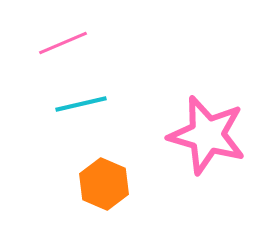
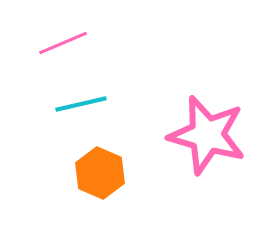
orange hexagon: moved 4 px left, 11 px up
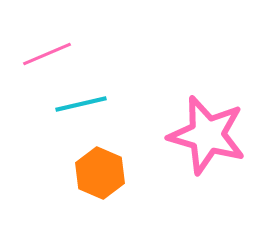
pink line: moved 16 px left, 11 px down
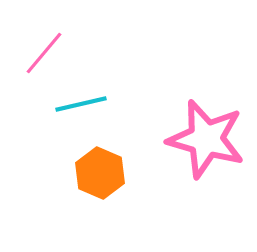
pink line: moved 3 px left, 1 px up; rotated 27 degrees counterclockwise
pink star: moved 1 px left, 4 px down
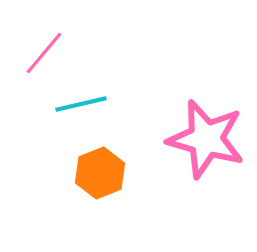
orange hexagon: rotated 15 degrees clockwise
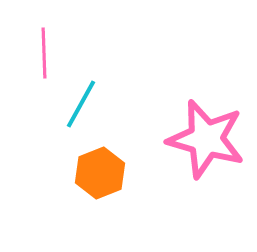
pink line: rotated 42 degrees counterclockwise
cyan line: rotated 48 degrees counterclockwise
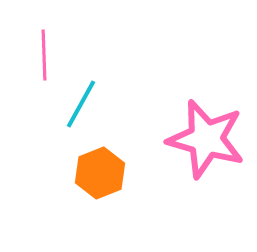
pink line: moved 2 px down
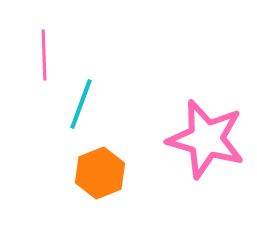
cyan line: rotated 9 degrees counterclockwise
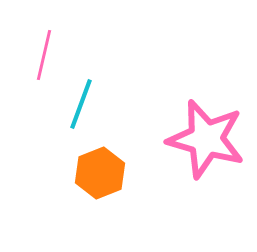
pink line: rotated 15 degrees clockwise
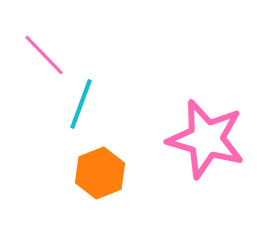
pink line: rotated 57 degrees counterclockwise
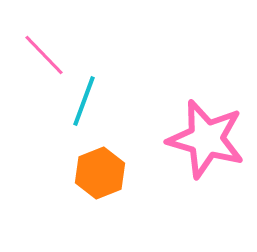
cyan line: moved 3 px right, 3 px up
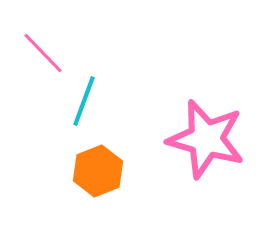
pink line: moved 1 px left, 2 px up
orange hexagon: moved 2 px left, 2 px up
